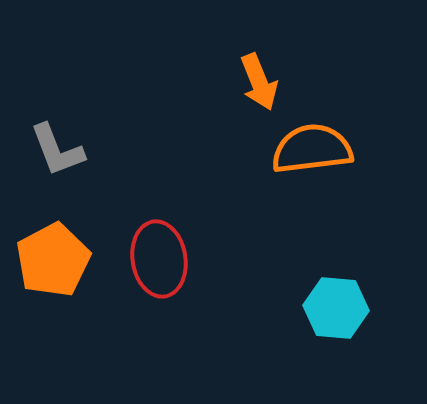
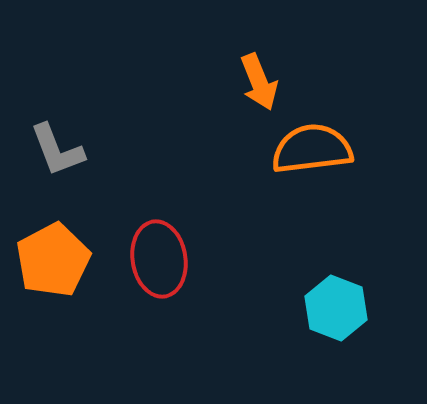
cyan hexagon: rotated 16 degrees clockwise
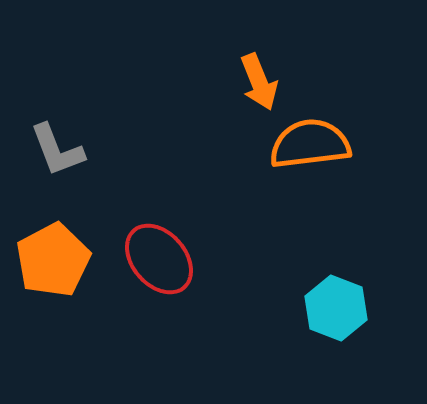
orange semicircle: moved 2 px left, 5 px up
red ellipse: rotated 32 degrees counterclockwise
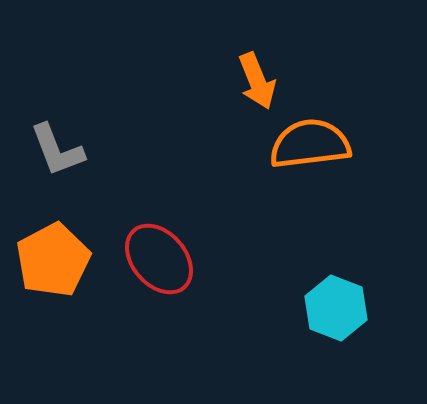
orange arrow: moved 2 px left, 1 px up
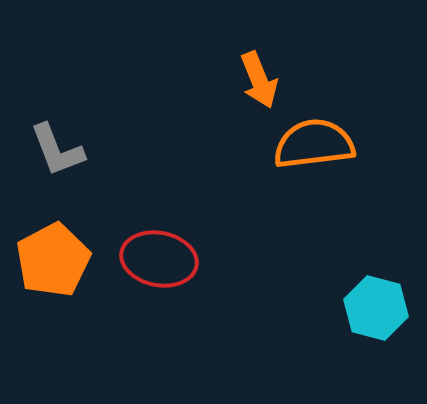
orange arrow: moved 2 px right, 1 px up
orange semicircle: moved 4 px right
red ellipse: rotated 38 degrees counterclockwise
cyan hexagon: moved 40 px right; rotated 6 degrees counterclockwise
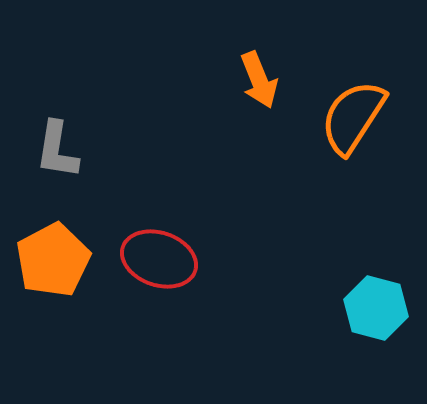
orange semicircle: moved 39 px right, 27 px up; rotated 50 degrees counterclockwise
gray L-shape: rotated 30 degrees clockwise
red ellipse: rotated 8 degrees clockwise
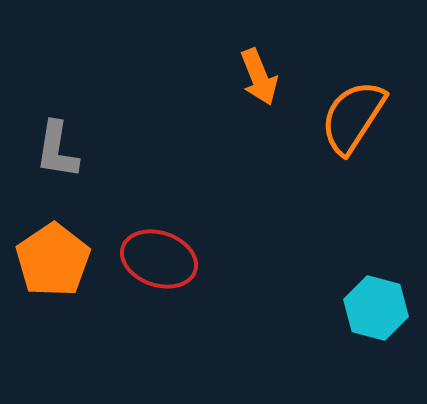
orange arrow: moved 3 px up
orange pentagon: rotated 6 degrees counterclockwise
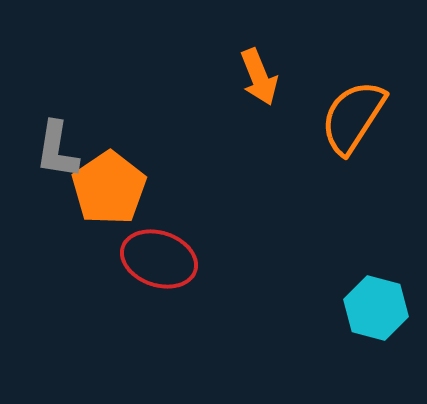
orange pentagon: moved 56 px right, 72 px up
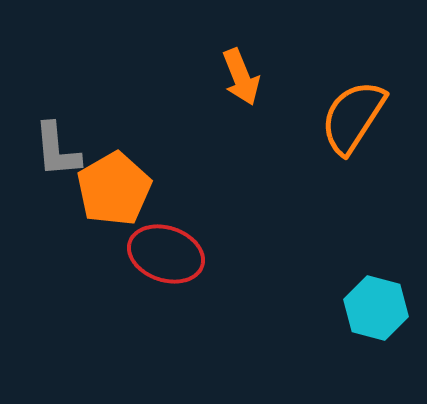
orange arrow: moved 18 px left
gray L-shape: rotated 14 degrees counterclockwise
orange pentagon: moved 5 px right, 1 px down; rotated 4 degrees clockwise
red ellipse: moved 7 px right, 5 px up
